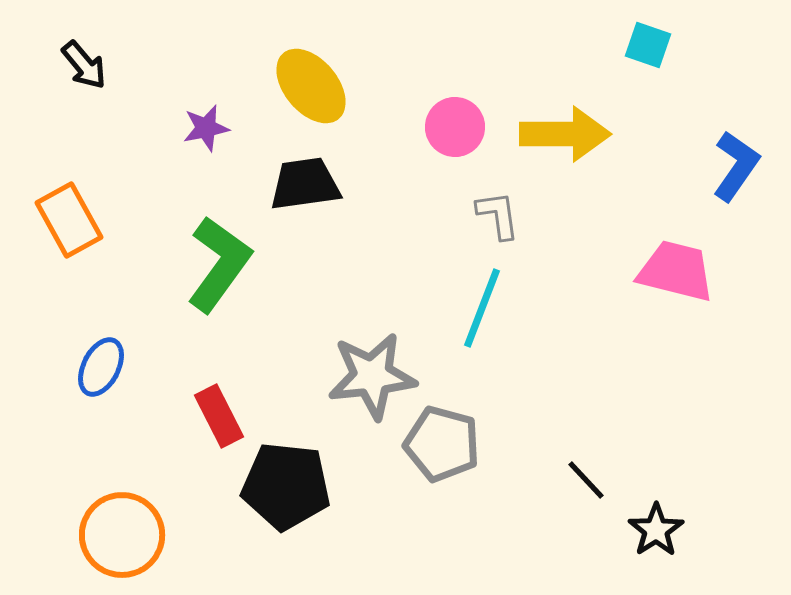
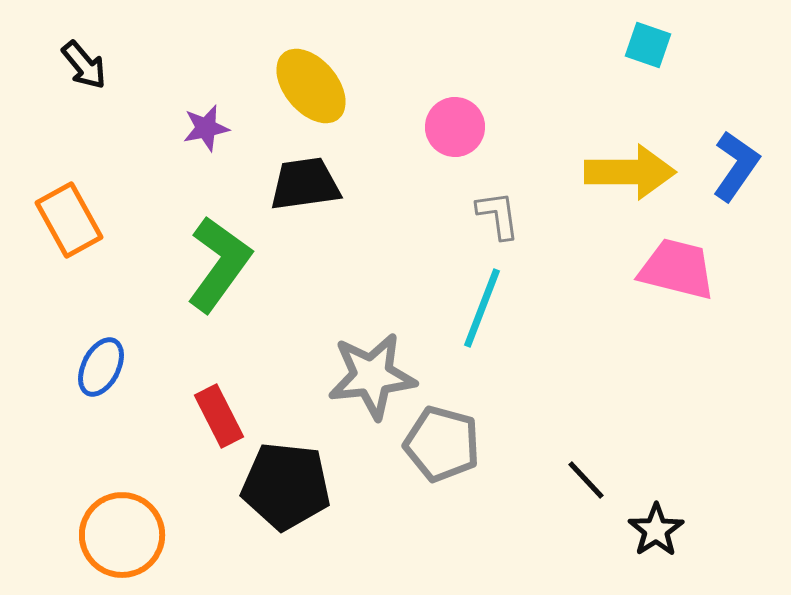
yellow arrow: moved 65 px right, 38 px down
pink trapezoid: moved 1 px right, 2 px up
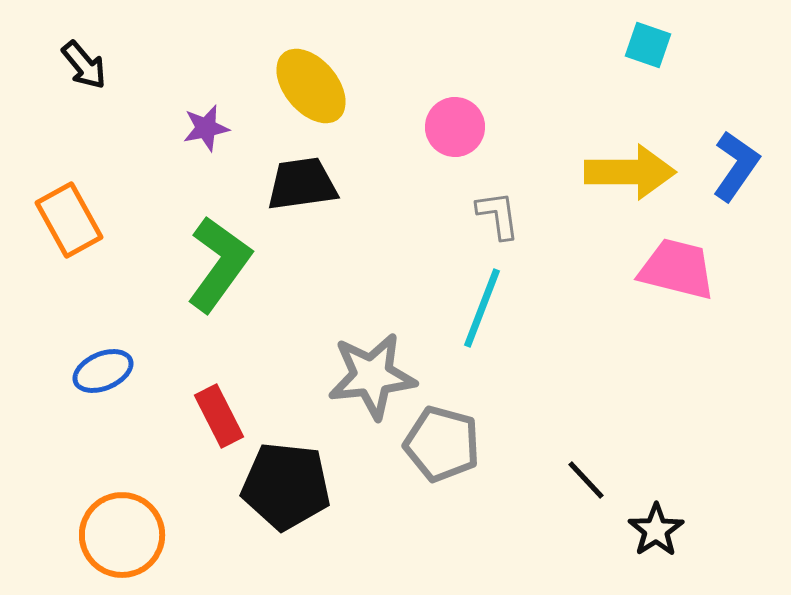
black trapezoid: moved 3 px left
blue ellipse: moved 2 px right, 4 px down; rotated 40 degrees clockwise
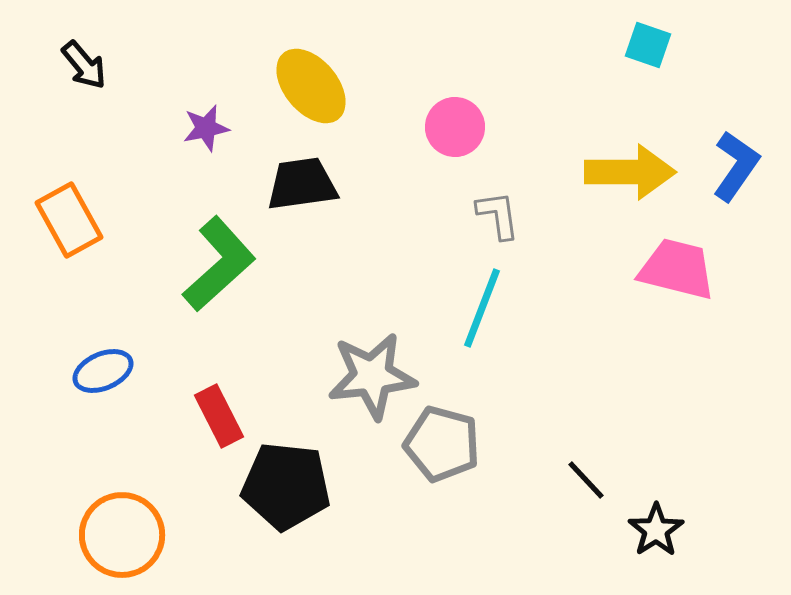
green L-shape: rotated 12 degrees clockwise
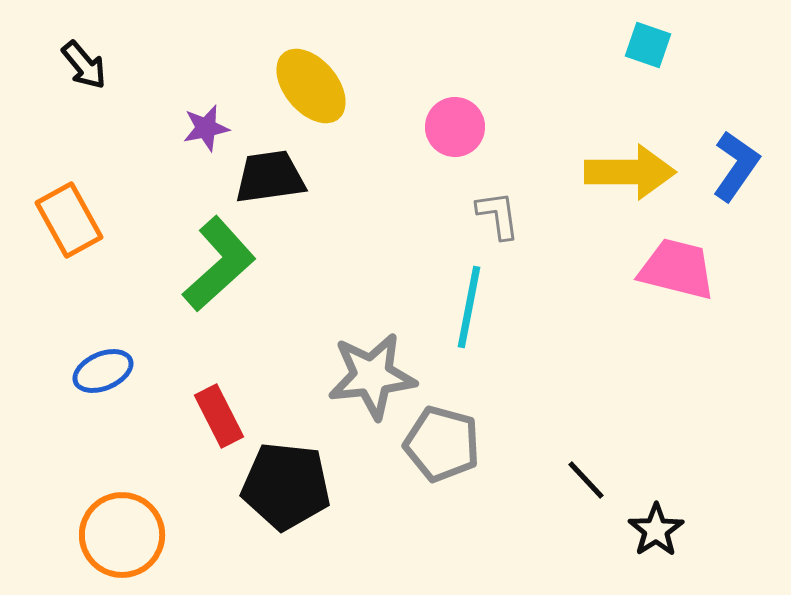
black trapezoid: moved 32 px left, 7 px up
cyan line: moved 13 px left, 1 px up; rotated 10 degrees counterclockwise
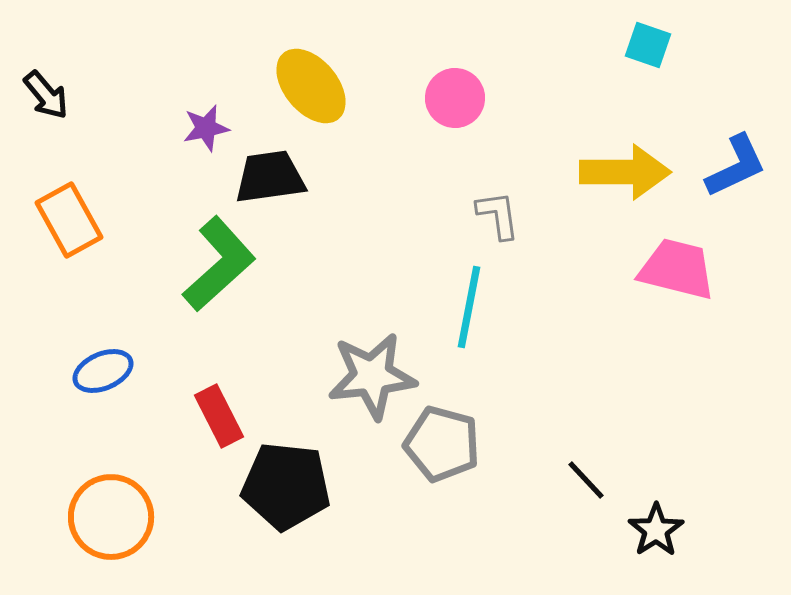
black arrow: moved 38 px left, 30 px down
pink circle: moved 29 px up
blue L-shape: rotated 30 degrees clockwise
yellow arrow: moved 5 px left
orange circle: moved 11 px left, 18 px up
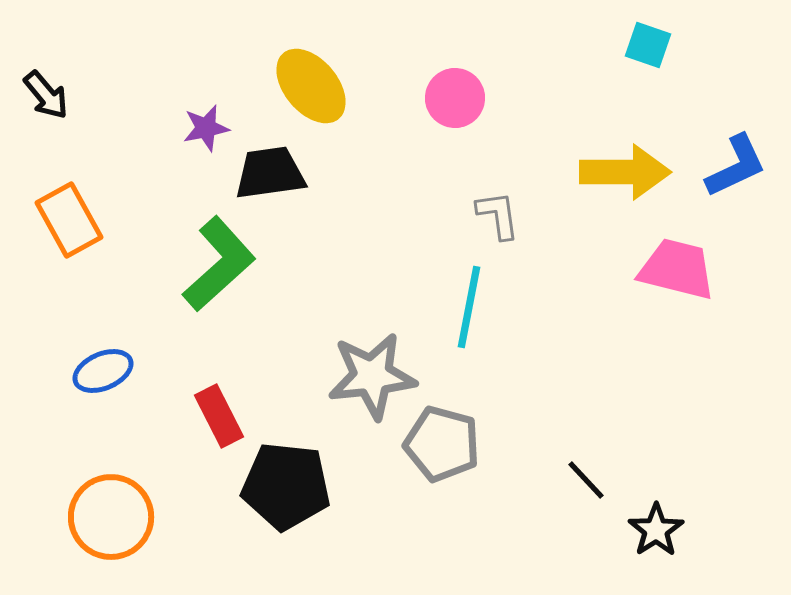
black trapezoid: moved 4 px up
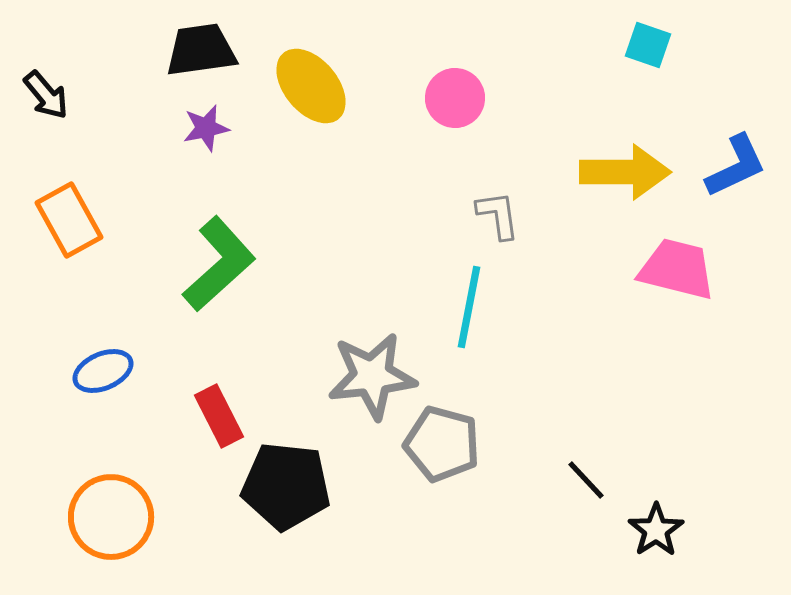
black trapezoid: moved 69 px left, 123 px up
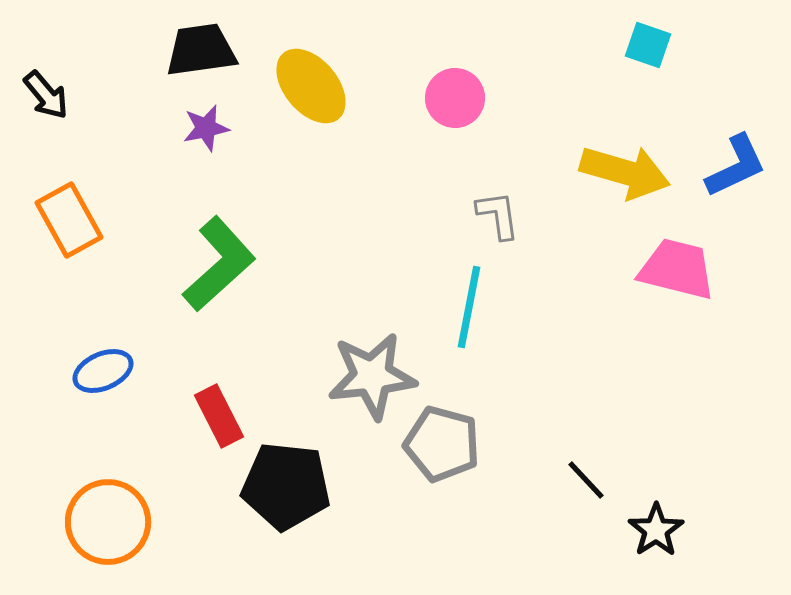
yellow arrow: rotated 16 degrees clockwise
orange circle: moved 3 px left, 5 px down
